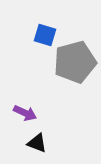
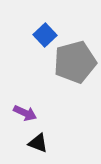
blue square: rotated 30 degrees clockwise
black triangle: moved 1 px right
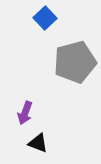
blue square: moved 17 px up
purple arrow: rotated 85 degrees clockwise
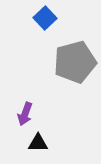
purple arrow: moved 1 px down
black triangle: rotated 20 degrees counterclockwise
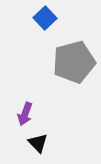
gray pentagon: moved 1 px left
black triangle: rotated 45 degrees clockwise
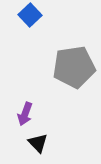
blue square: moved 15 px left, 3 px up
gray pentagon: moved 5 px down; rotated 6 degrees clockwise
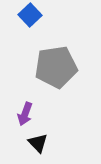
gray pentagon: moved 18 px left
